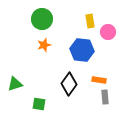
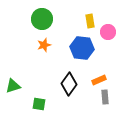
blue hexagon: moved 2 px up
orange rectangle: rotated 32 degrees counterclockwise
green triangle: moved 2 px left, 2 px down
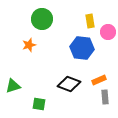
orange star: moved 15 px left
black diamond: rotated 75 degrees clockwise
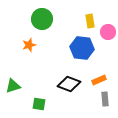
gray rectangle: moved 2 px down
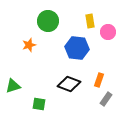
green circle: moved 6 px right, 2 px down
blue hexagon: moved 5 px left
orange rectangle: rotated 48 degrees counterclockwise
gray rectangle: moved 1 px right; rotated 40 degrees clockwise
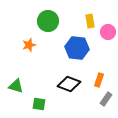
green triangle: moved 3 px right; rotated 35 degrees clockwise
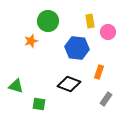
orange star: moved 2 px right, 4 px up
orange rectangle: moved 8 px up
